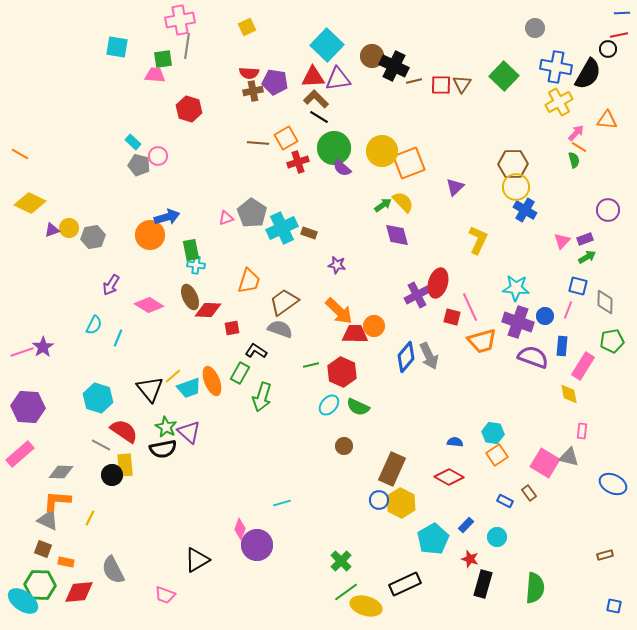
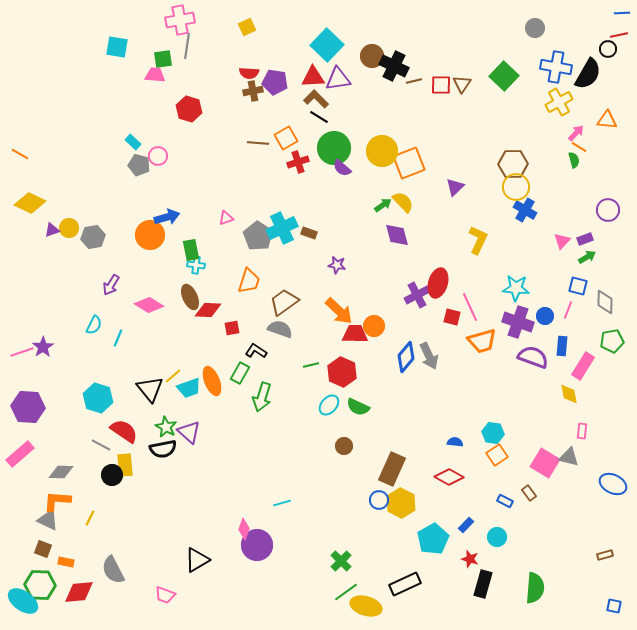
gray pentagon at (252, 213): moved 6 px right, 23 px down
pink diamond at (240, 529): moved 4 px right
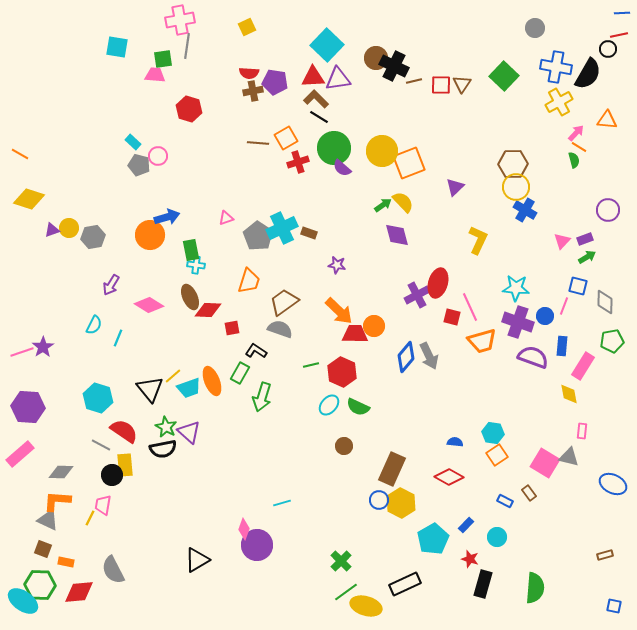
brown circle at (372, 56): moved 4 px right, 2 px down
yellow diamond at (30, 203): moved 1 px left, 4 px up; rotated 8 degrees counterclockwise
pink line at (568, 310): moved 4 px left, 4 px up
pink trapezoid at (165, 595): moved 62 px left, 90 px up; rotated 80 degrees clockwise
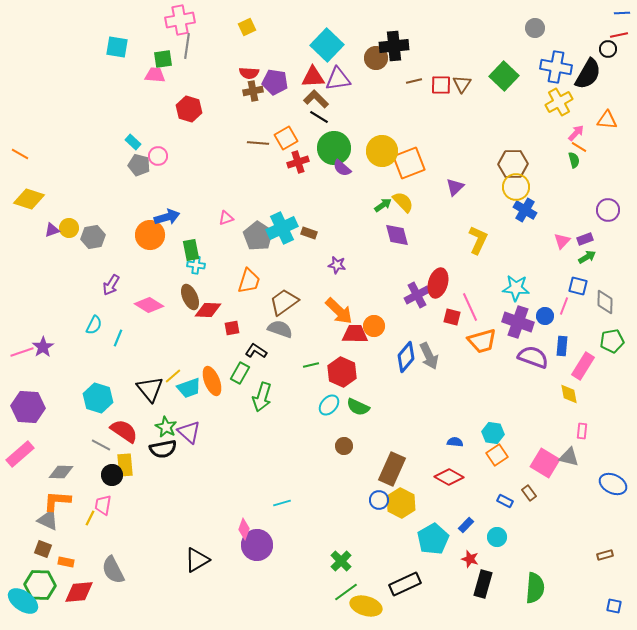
black cross at (394, 66): moved 20 px up; rotated 32 degrees counterclockwise
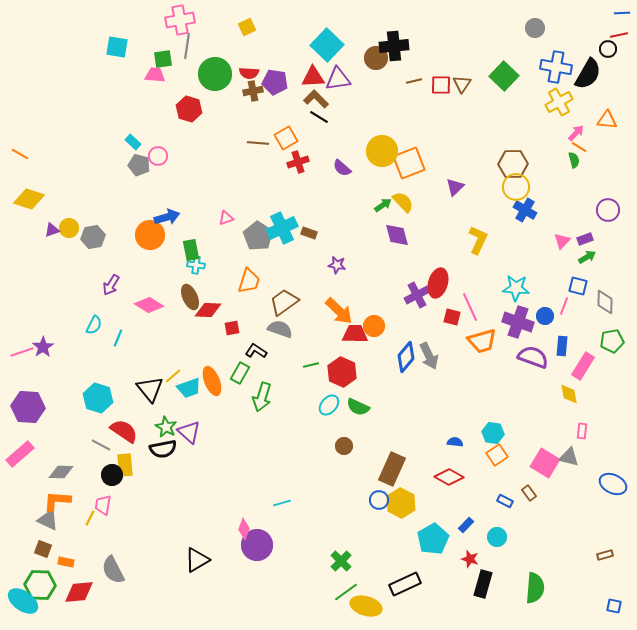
green circle at (334, 148): moved 119 px left, 74 px up
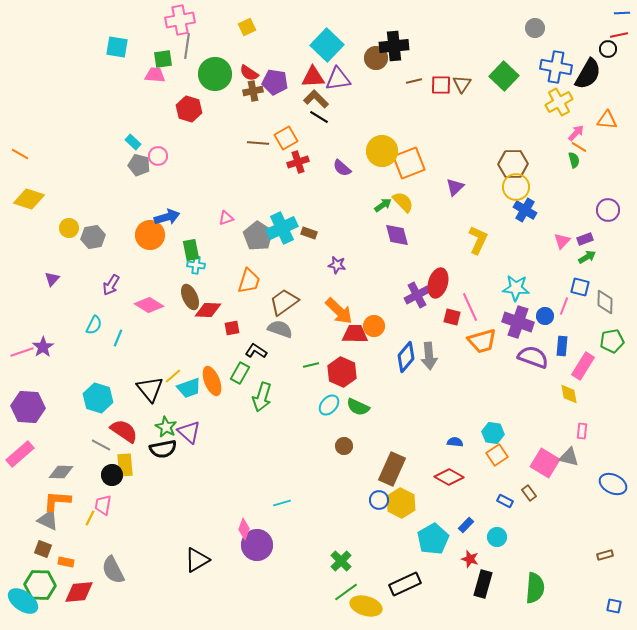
red semicircle at (249, 73): rotated 30 degrees clockwise
purple triangle at (52, 230): moved 49 px down; rotated 28 degrees counterclockwise
blue square at (578, 286): moved 2 px right, 1 px down
gray arrow at (429, 356): rotated 20 degrees clockwise
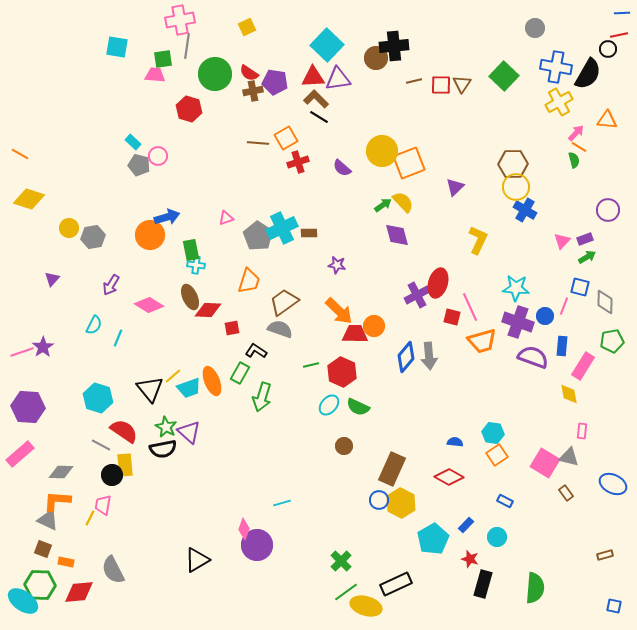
brown rectangle at (309, 233): rotated 21 degrees counterclockwise
brown rectangle at (529, 493): moved 37 px right
black rectangle at (405, 584): moved 9 px left
